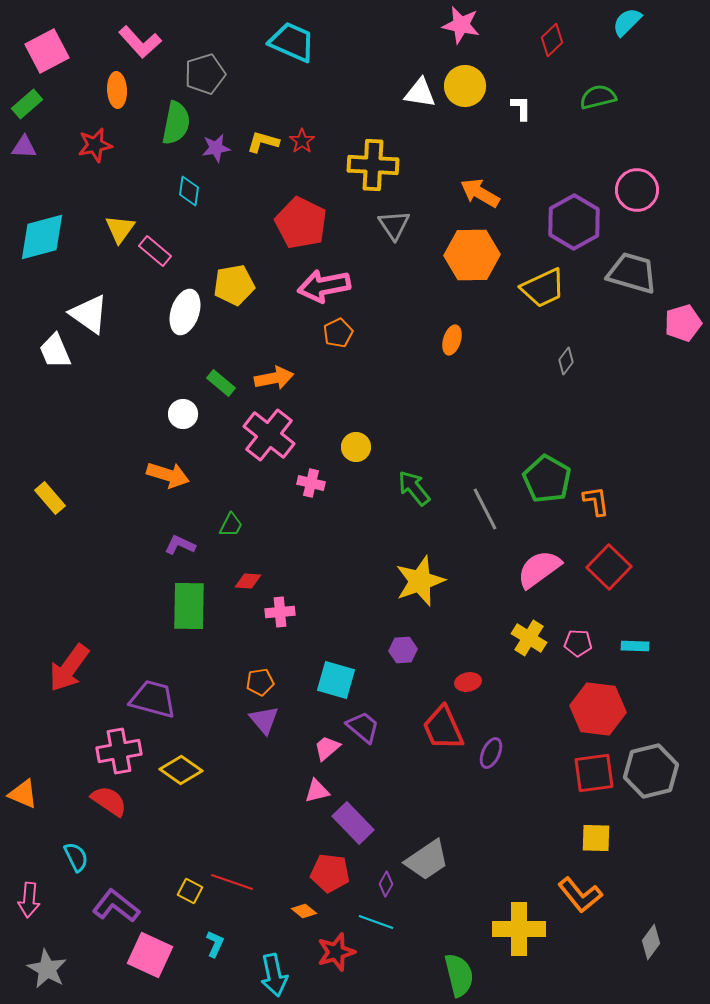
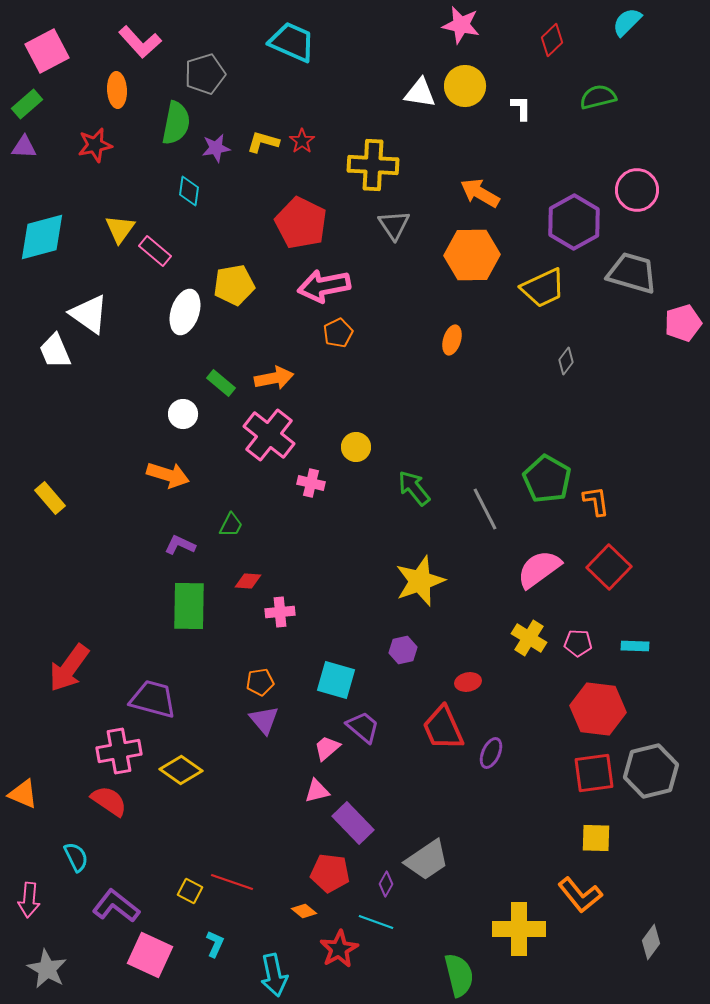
purple hexagon at (403, 650): rotated 8 degrees counterclockwise
red star at (336, 952): moved 3 px right, 3 px up; rotated 12 degrees counterclockwise
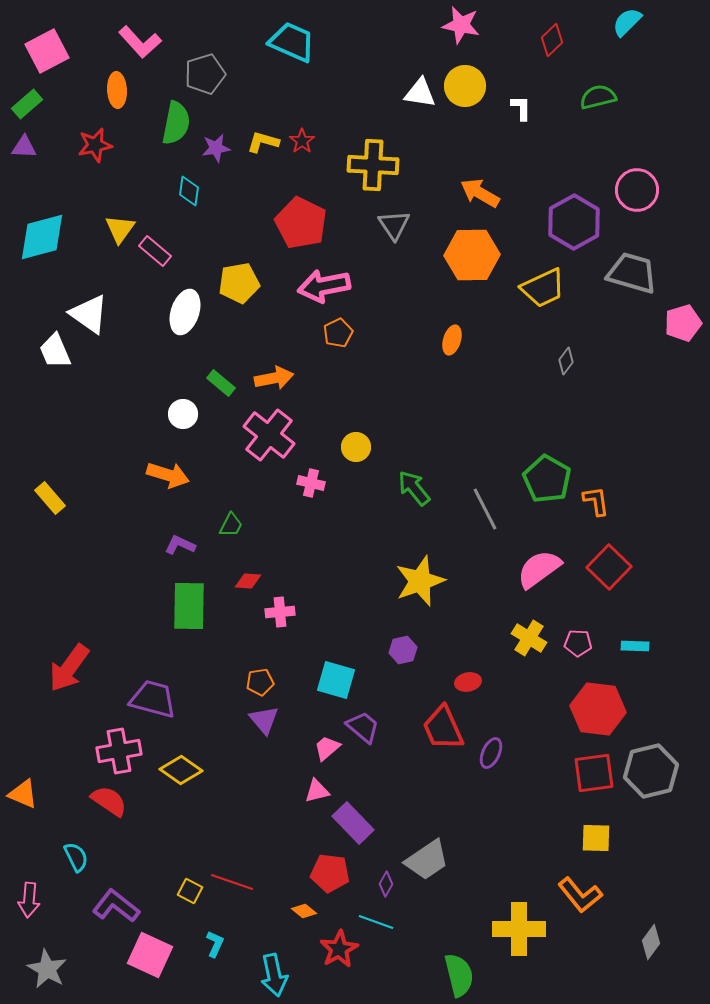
yellow pentagon at (234, 285): moved 5 px right, 2 px up
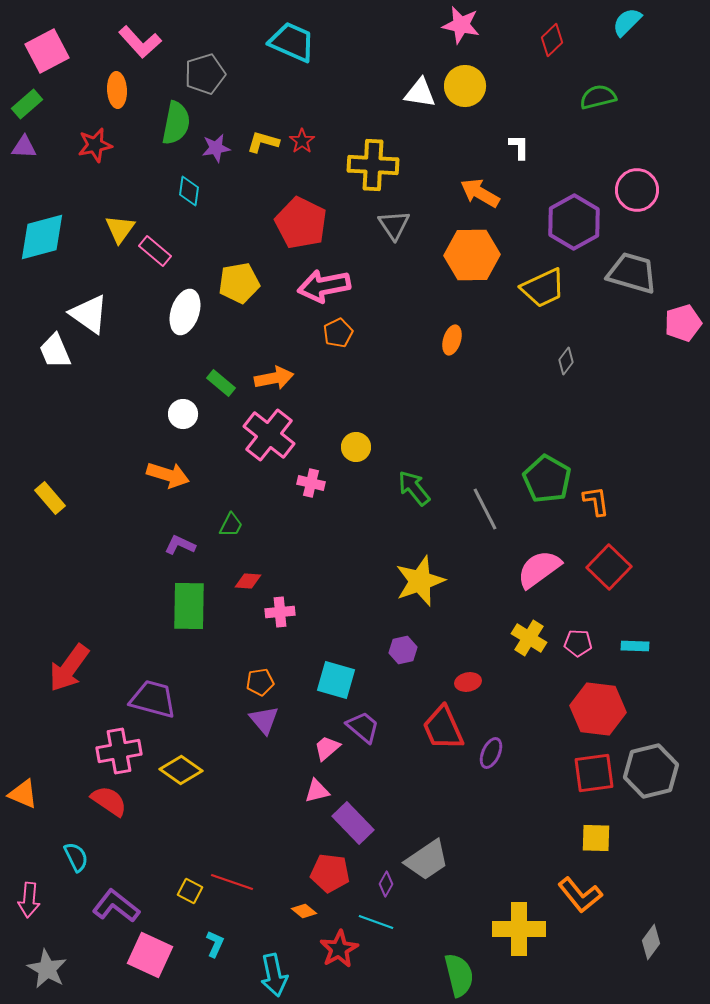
white L-shape at (521, 108): moved 2 px left, 39 px down
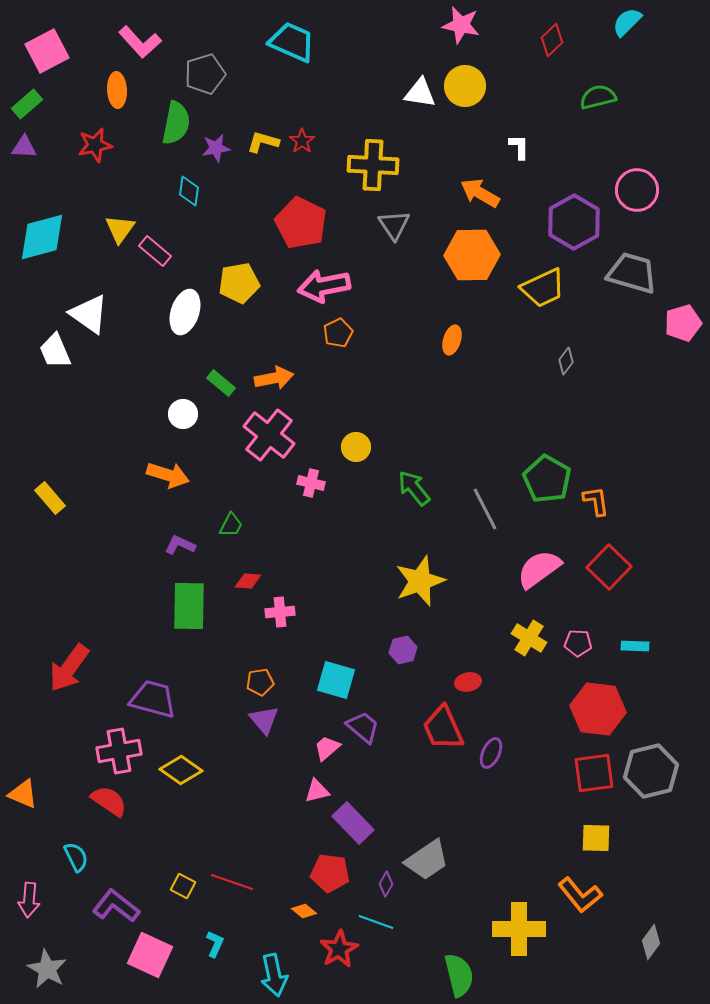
yellow square at (190, 891): moved 7 px left, 5 px up
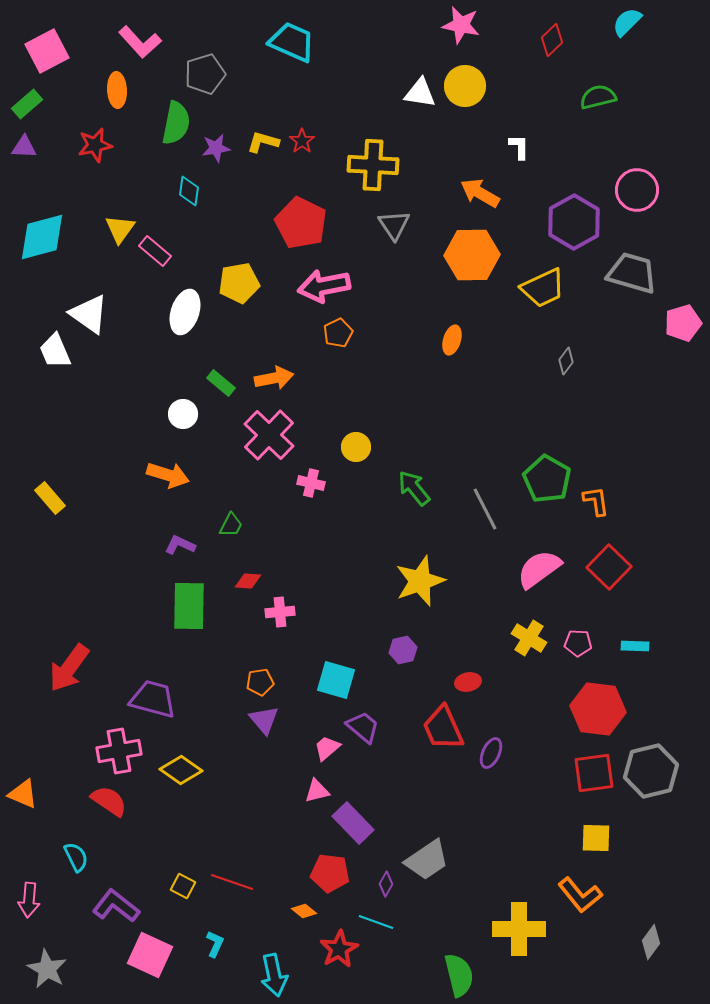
pink cross at (269, 435): rotated 6 degrees clockwise
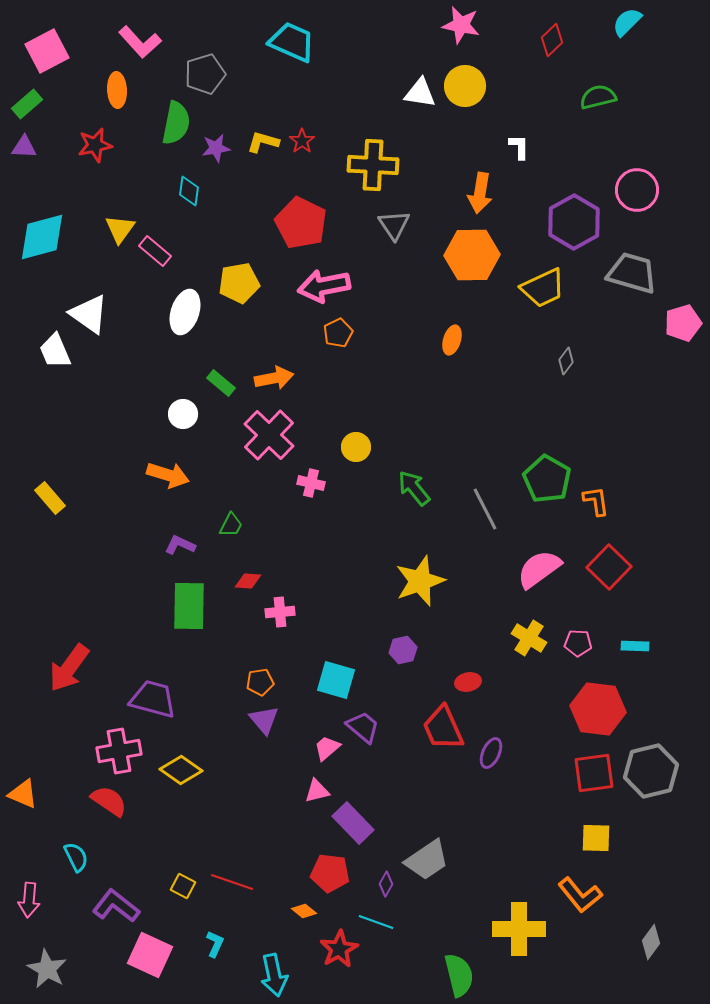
orange arrow at (480, 193): rotated 111 degrees counterclockwise
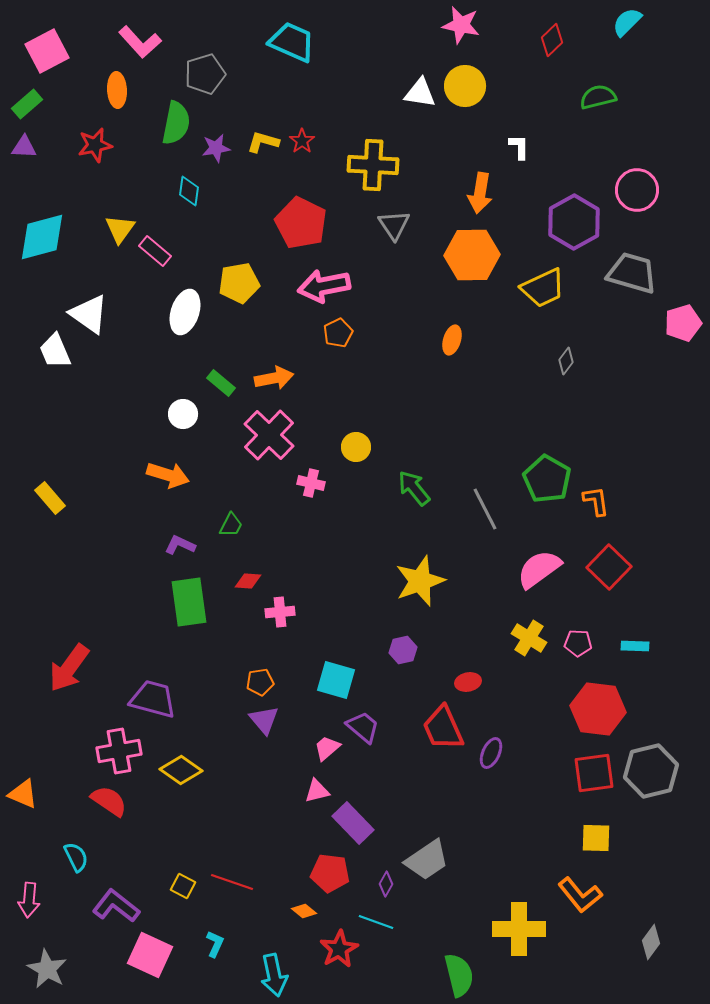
green rectangle at (189, 606): moved 4 px up; rotated 9 degrees counterclockwise
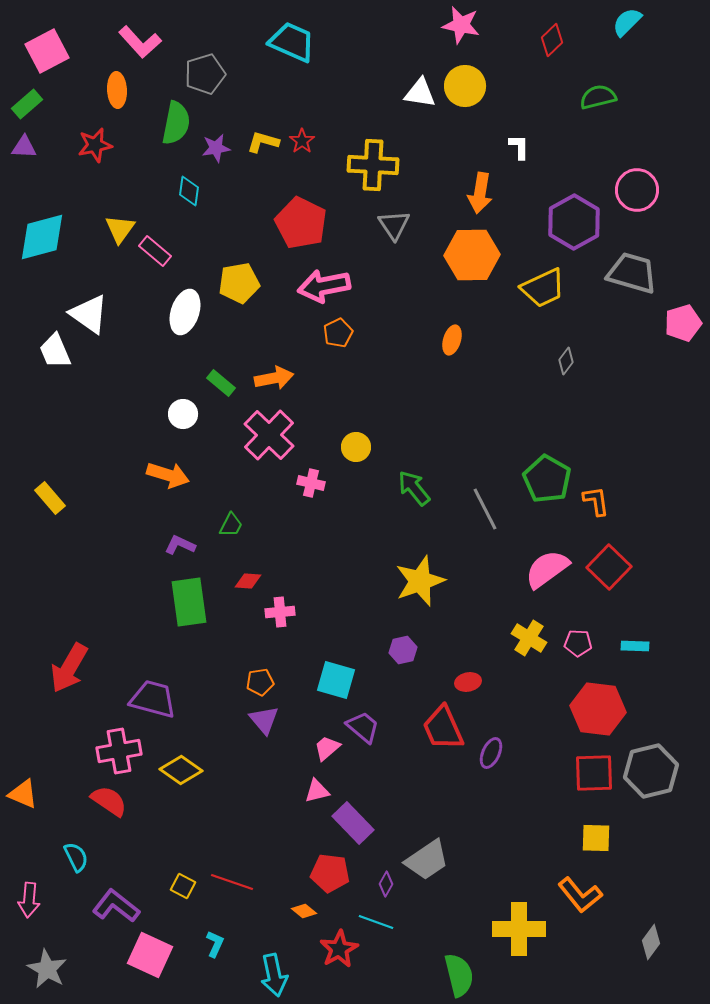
pink semicircle at (539, 569): moved 8 px right
red arrow at (69, 668): rotated 6 degrees counterclockwise
red square at (594, 773): rotated 6 degrees clockwise
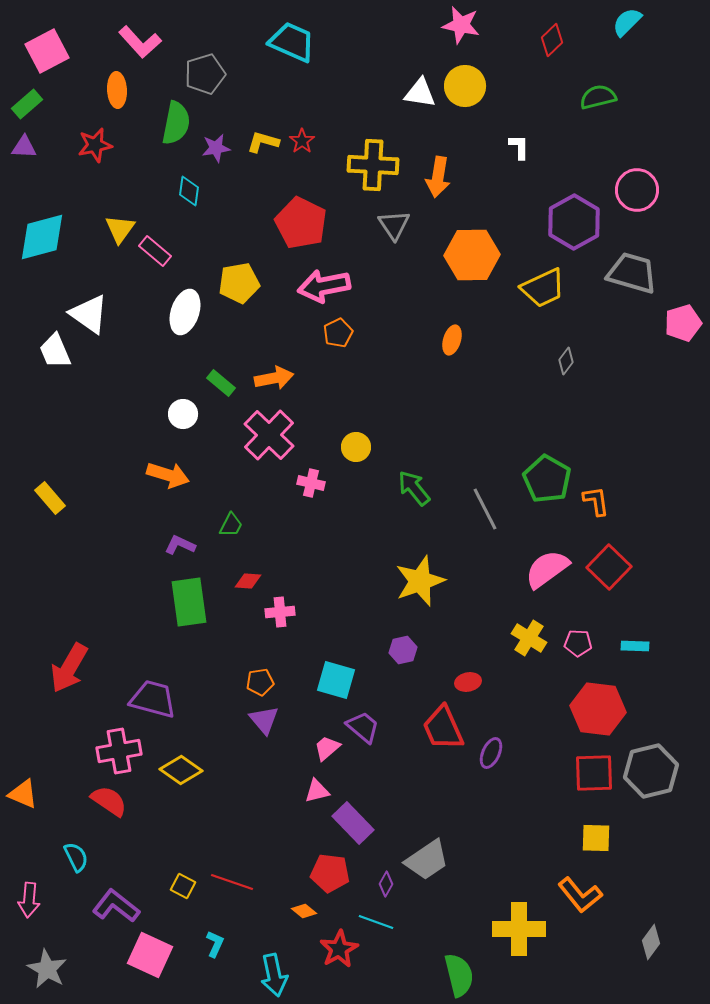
orange arrow at (480, 193): moved 42 px left, 16 px up
